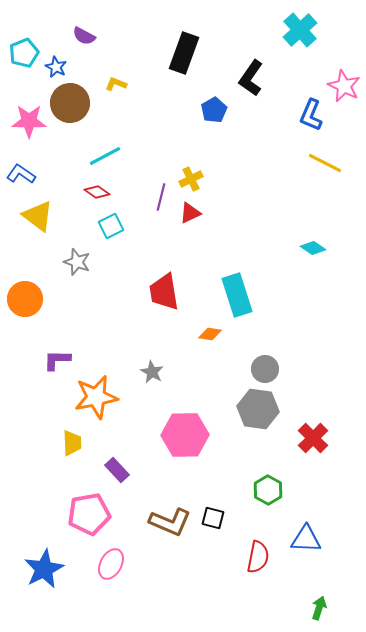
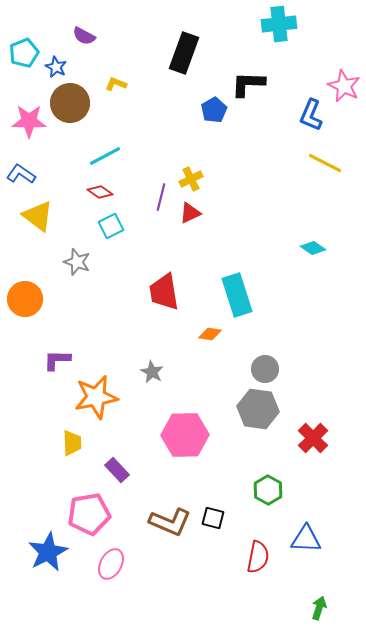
cyan cross at (300, 30): moved 21 px left, 6 px up; rotated 36 degrees clockwise
black L-shape at (251, 78): moved 3 px left, 6 px down; rotated 57 degrees clockwise
red diamond at (97, 192): moved 3 px right
blue star at (44, 569): moved 4 px right, 17 px up
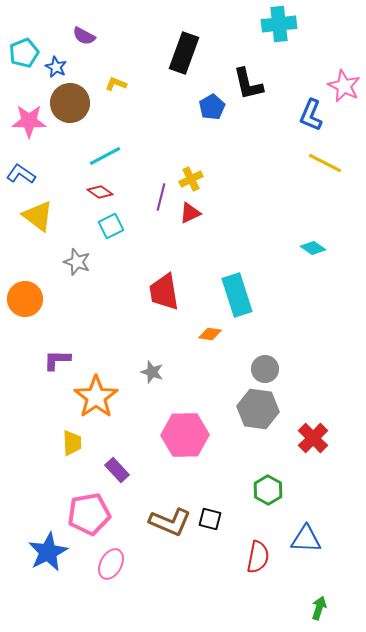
black L-shape at (248, 84): rotated 105 degrees counterclockwise
blue pentagon at (214, 110): moved 2 px left, 3 px up
gray star at (152, 372): rotated 10 degrees counterclockwise
orange star at (96, 397): rotated 24 degrees counterclockwise
black square at (213, 518): moved 3 px left, 1 px down
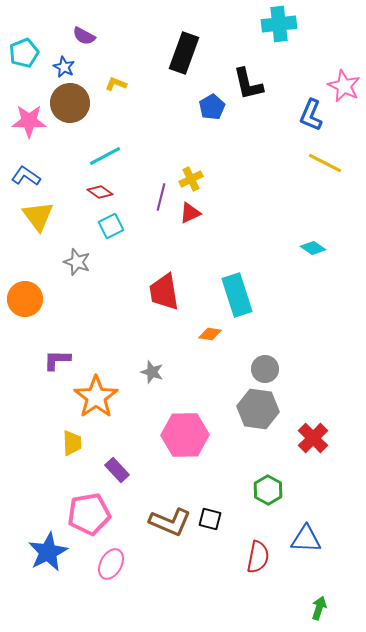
blue star at (56, 67): moved 8 px right
blue L-shape at (21, 174): moved 5 px right, 2 px down
yellow triangle at (38, 216): rotated 16 degrees clockwise
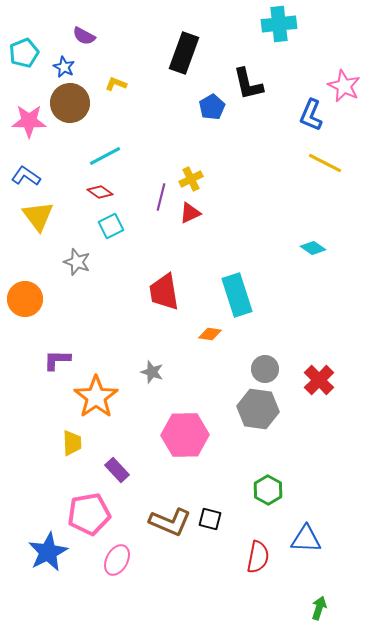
red cross at (313, 438): moved 6 px right, 58 px up
pink ellipse at (111, 564): moved 6 px right, 4 px up
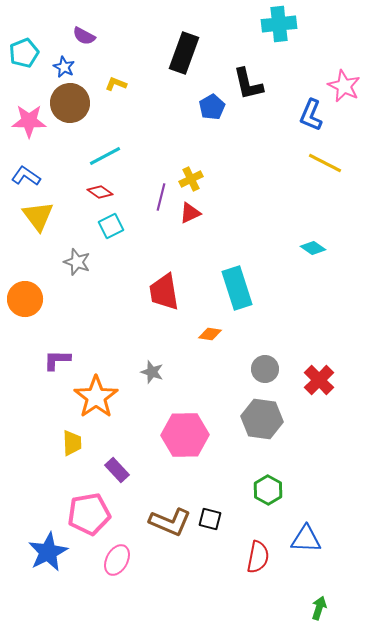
cyan rectangle at (237, 295): moved 7 px up
gray hexagon at (258, 409): moved 4 px right, 10 px down
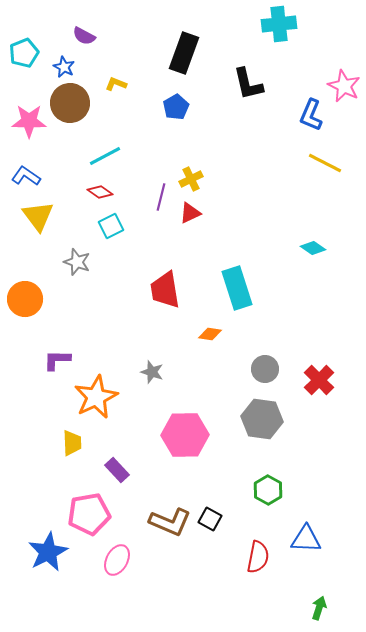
blue pentagon at (212, 107): moved 36 px left
red trapezoid at (164, 292): moved 1 px right, 2 px up
orange star at (96, 397): rotated 9 degrees clockwise
black square at (210, 519): rotated 15 degrees clockwise
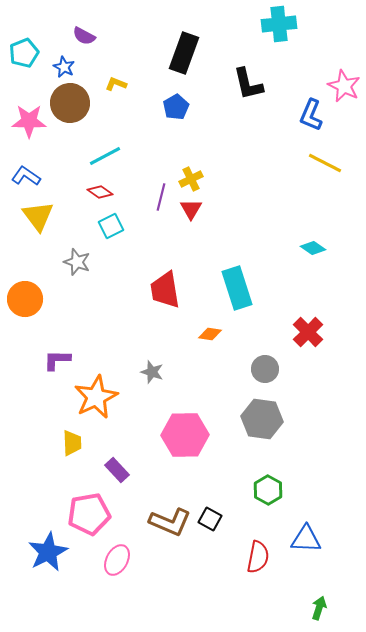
red triangle at (190, 213): moved 1 px right, 4 px up; rotated 35 degrees counterclockwise
red cross at (319, 380): moved 11 px left, 48 px up
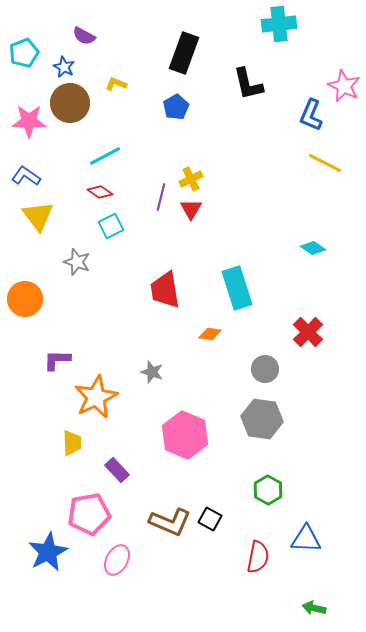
pink hexagon at (185, 435): rotated 24 degrees clockwise
green arrow at (319, 608): moved 5 px left; rotated 95 degrees counterclockwise
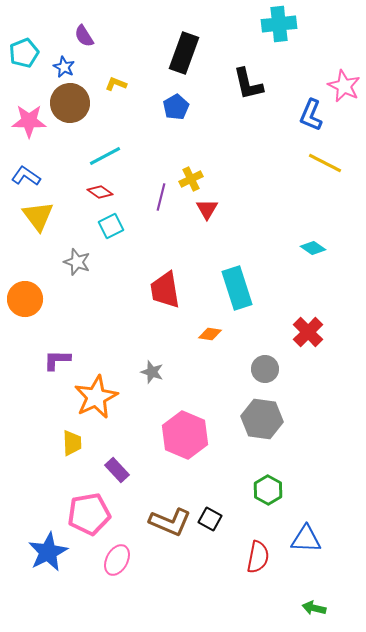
purple semicircle at (84, 36): rotated 30 degrees clockwise
red triangle at (191, 209): moved 16 px right
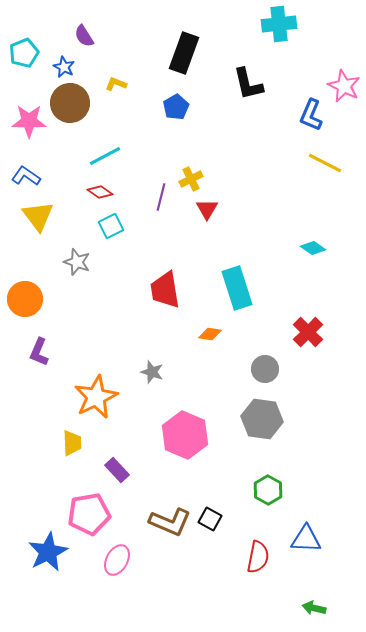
purple L-shape at (57, 360): moved 18 px left, 8 px up; rotated 68 degrees counterclockwise
